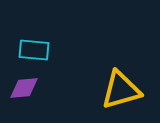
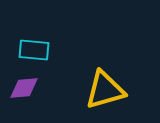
yellow triangle: moved 16 px left
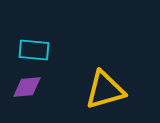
purple diamond: moved 3 px right, 1 px up
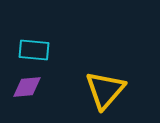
yellow triangle: rotated 33 degrees counterclockwise
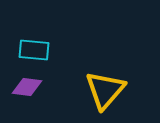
purple diamond: rotated 12 degrees clockwise
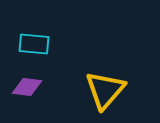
cyan rectangle: moved 6 px up
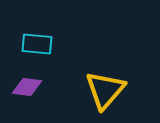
cyan rectangle: moved 3 px right
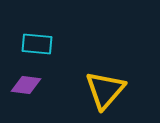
purple diamond: moved 1 px left, 2 px up
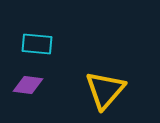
purple diamond: moved 2 px right
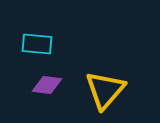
purple diamond: moved 19 px right
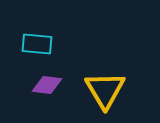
yellow triangle: rotated 12 degrees counterclockwise
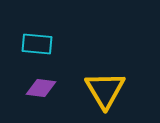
purple diamond: moved 6 px left, 3 px down
